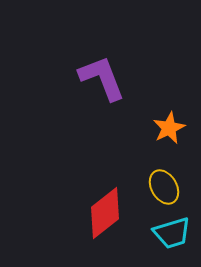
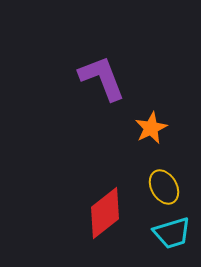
orange star: moved 18 px left
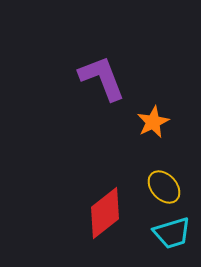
orange star: moved 2 px right, 6 px up
yellow ellipse: rotated 12 degrees counterclockwise
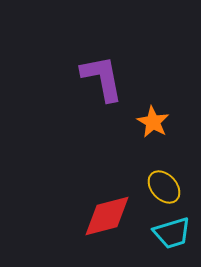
purple L-shape: rotated 10 degrees clockwise
orange star: rotated 16 degrees counterclockwise
red diamond: moved 2 px right, 3 px down; rotated 24 degrees clockwise
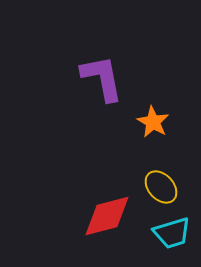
yellow ellipse: moved 3 px left
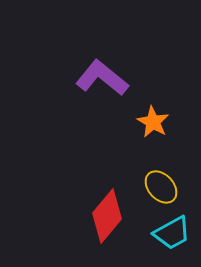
purple L-shape: rotated 40 degrees counterclockwise
red diamond: rotated 36 degrees counterclockwise
cyan trapezoid: rotated 12 degrees counterclockwise
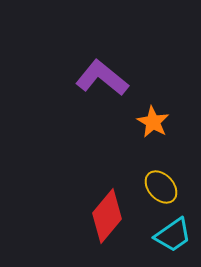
cyan trapezoid: moved 1 px right, 2 px down; rotated 6 degrees counterclockwise
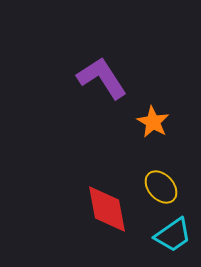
purple L-shape: rotated 18 degrees clockwise
red diamond: moved 7 px up; rotated 50 degrees counterclockwise
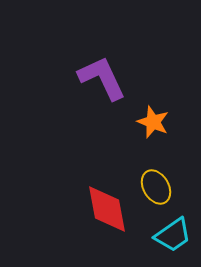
purple L-shape: rotated 8 degrees clockwise
orange star: rotated 8 degrees counterclockwise
yellow ellipse: moved 5 px left; rotated 12 degrees clockwise
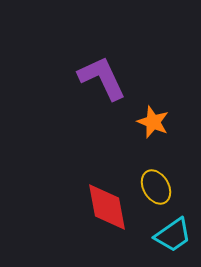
red diamond: moved 2 px up
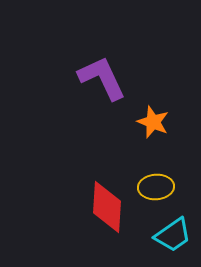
yellow ellipse: rotated 64 degrees counterclockwise
red diamond: rotated 14 degrees clockwise
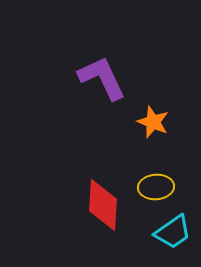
red diamond: moved 4 px left, 2 px up
cyan trapezoid: moved 3 px up
